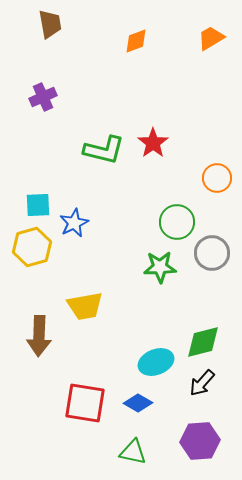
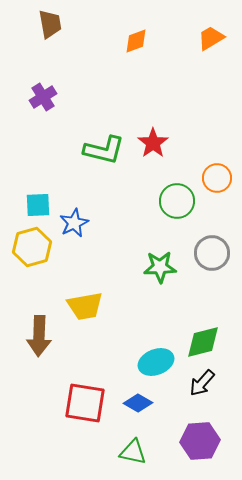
purple cross: rotated 8 degrees counterclockwise
green circle: moved 21 px up
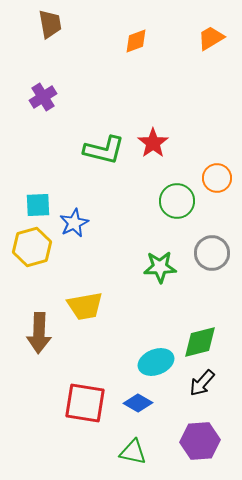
brown arrow: moved 3 px up
green diamond: moved 3 px left
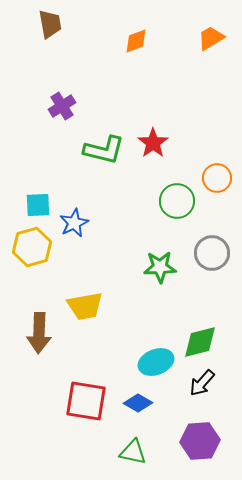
purple cross: moved 19 px right, 9 px down
red square: moved 1 px right, 2 px up
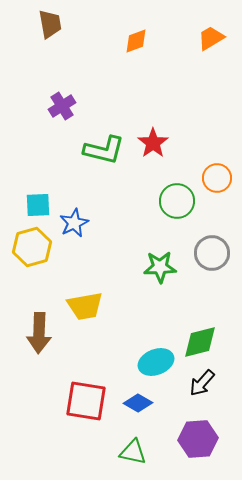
purple hexagon: moved 2 px left, 2 px up
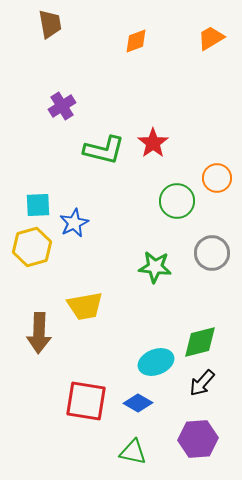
green star: moved 5 px left; rotated 8 degrees clockwise
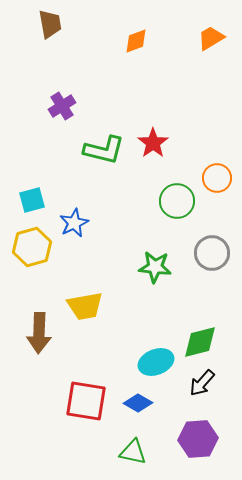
cyan square: moved 6 px left, 5 px up; rotated 12 degrees counterclockwise
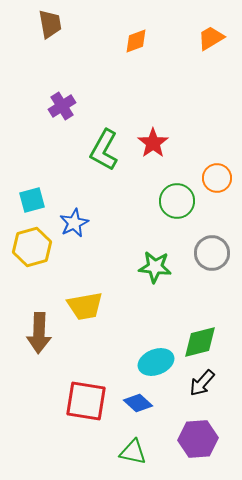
green L-shape: rotated 105 degrees clockwise
blue diamond: rotated 12 degrees clockwise
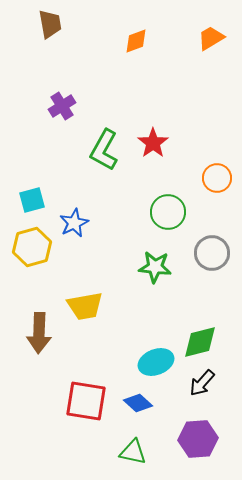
green circle: moved 9 px left, 11 px down
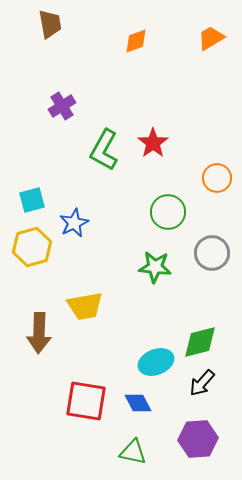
blue diamond: rotated 20 degrees clockwise
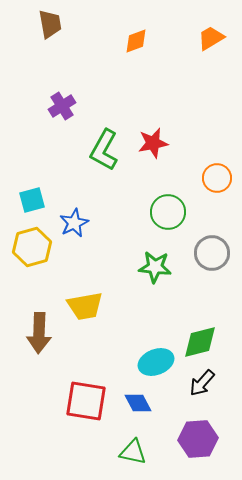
red star: rotated 24 degrees clockwise
